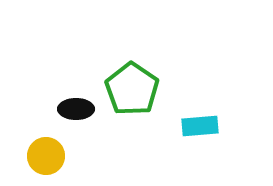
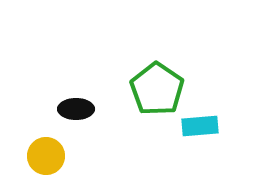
green pentagon: moved 25 px right
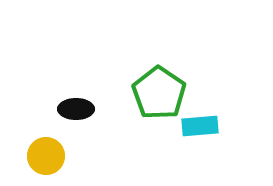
green pentagon: moved 2 px right, 4 px down
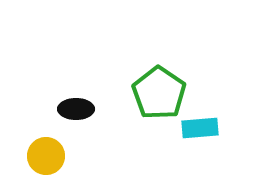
cyan rectangle: moved 2 px down
